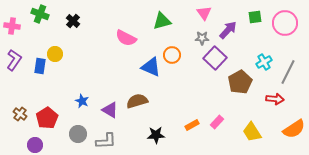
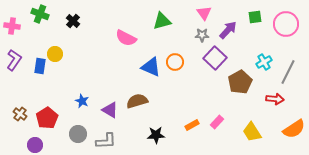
pink circle: moved 1 px right, 1 px down
gray star: moved 3 px up
orange circle: moved 3 px right, 7 px down
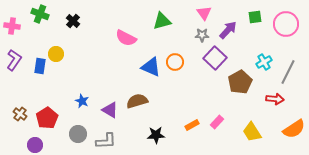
yellow circle: moved 1 px right
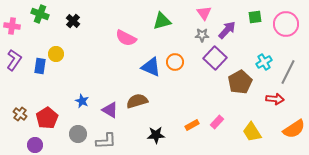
purple arrow: moved 1 px left
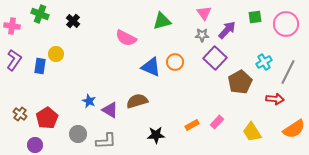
blue star: moved 7 px right
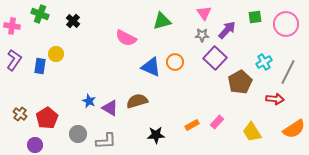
purple triangle: moved 2 px up
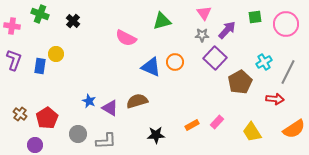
purple L-shape: rotated 15 degrees counterclockwise
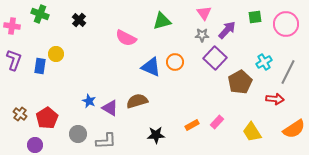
black cross: moved 6 px right, 1 px up
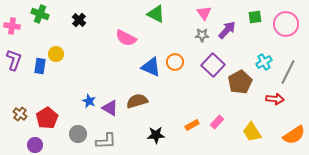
green triangle: moved 6 px left, 7 px up; rotated 42 degrees clockwise
purple square: moved 2 px left, 7 px down
orange semicircle: moved 6 px down
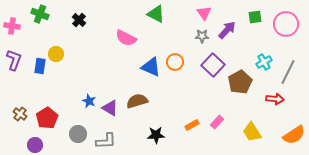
gray star: moved 1 px down
